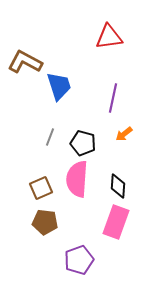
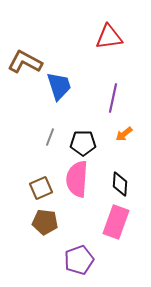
black pentagon: rotated 15 degrees counterclockwise
black diamond: moved 2 px right, 2 px up
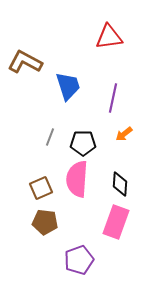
blue trapezoid: moved 9 px right
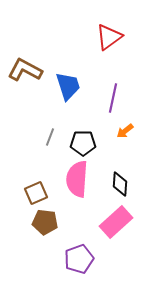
red triangle: rotated 28 degrees counterclockwise
brown L-shape: moved 8 px down
orange arrow: moved 1 px right, 3 px up
brown square: moved 5 px left, 5 px down
pink rectangle: rotated 28 degrees clockwise
purple pentagon: moved 1 px up
